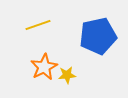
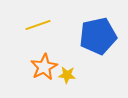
yellow star: rotated 12 degrees clockwise
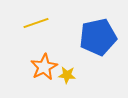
yellow line: moved 2 px left, 2 px up
blue pentagon: moved 1 px down
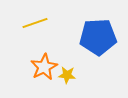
yellow line: moved 1 px left
blue pentagon: rotated 9 degrees clockwise
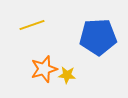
yellow line: moved 3 px left, 2 px down
orange star: moved 2 px down; rotated 12 degrees clockwise
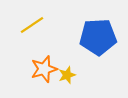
yellow line: rotated 15 degrees counterclockwise
yellow star: rotated 24 degrees counterclockwise
